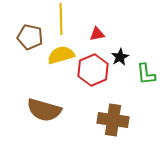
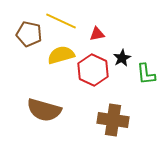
yellow line: moved 2 px down; rotated 64 degrees counterclockwise
brown pentagon: moved 1 px left, 3 px up
black star: moved 2 px right, 1 px down
red hexagon: rotated 12 degrees counterclockwise
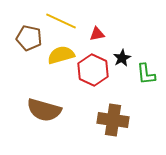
brown pentagon: moved 4 px down
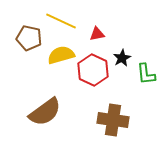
brown semicircle: moved 1 px right, 2 px down; rotated 52 degrees counterclockwise
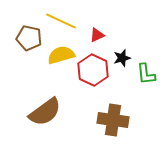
red triangle: moved 1 px down; rotated 14 degrees counterclockwise
black star: rotated 12 degrees clockwise
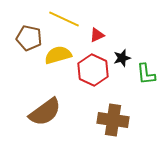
yellow line: moved 3 px right, 2 px up
yellow semicircle: moved 3 px left
